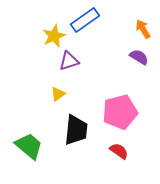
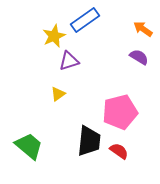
orange arrow: rotated 24 degrees counterclockwise
black trapezoid: moved 13 px right, 11 px down
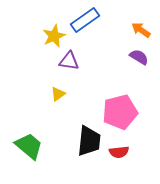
orange arrow: moved 2 px left, 1 px down
purple triangle: rotated 25 degrees clockwise
red semicircle: moved 1 px down; rotated 138 degrees clockwise
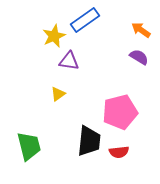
green trapezoid: rotated 36 degrees clockwise
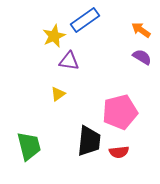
purple semicircle: moved 3 px right
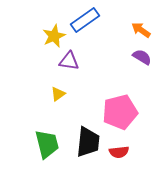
black trapezoid: moved 1 px left, 1 px down
green trapezoid: moved 18 px right, 2 px up
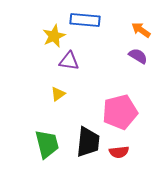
blue rectangle: rotated 40 degrees clockwise
purple semicircle: moved 4 px left, 1 px up
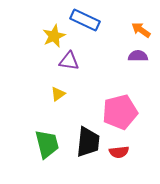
blue rectangle: rotated 20 degrees clockwise
purple semicircle: rotated 30 degrees counterclockwise
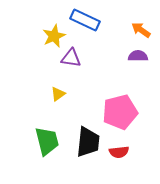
purple triangle: moved 2 px right, 3 px up
green trapezoid: moved 3 px up
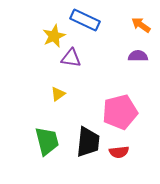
orange arrow: moved 5 px up
